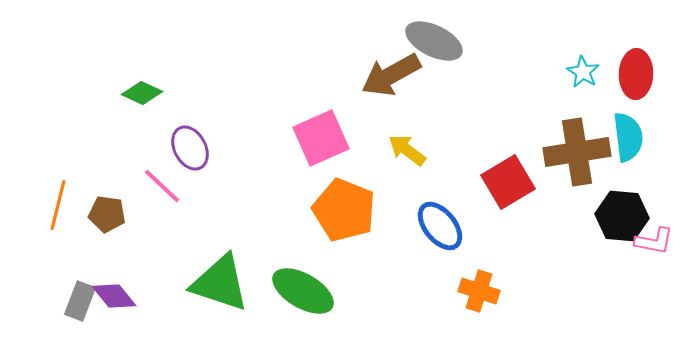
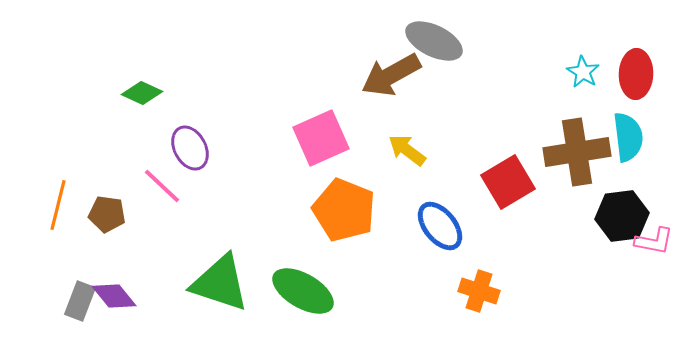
black hexagon: rotated 12 degrees counterclockwise
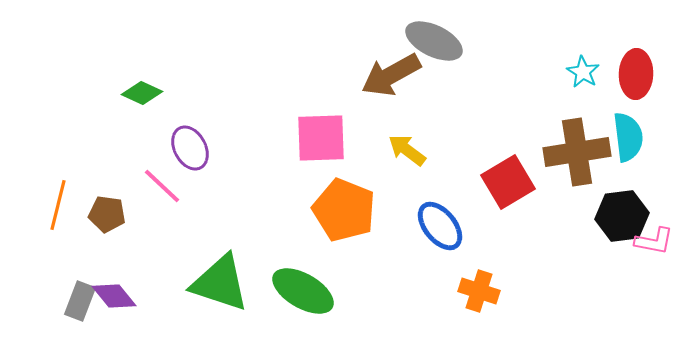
pink square: rotated 22 degrees clockwise
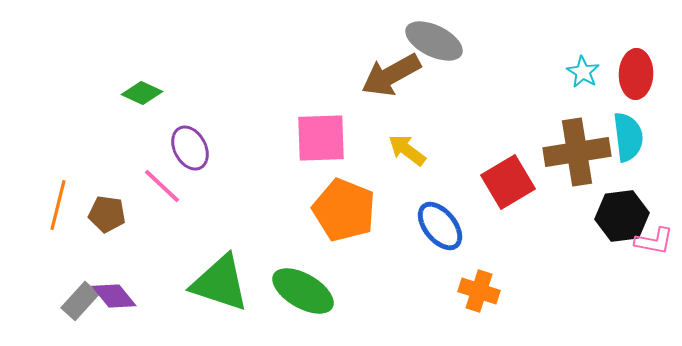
gray rectangle: rotated 21 degrees clockwise
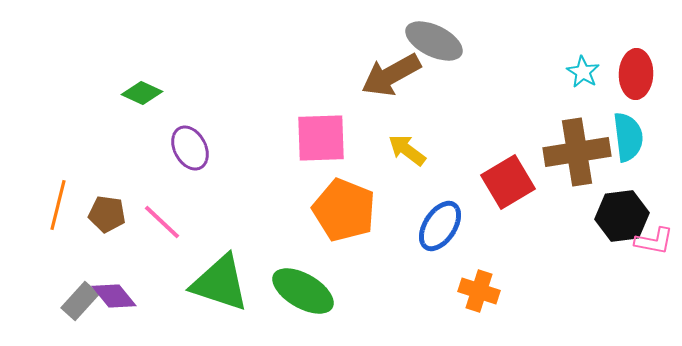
pink line: moved 36 px down
blue ellipse: rotated 72 degrees clockwise
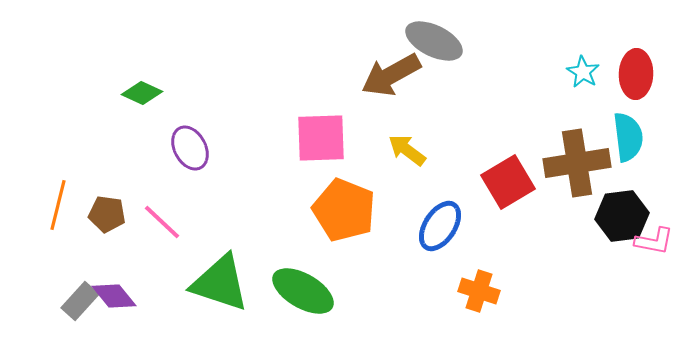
brown cross: moved 11 px down
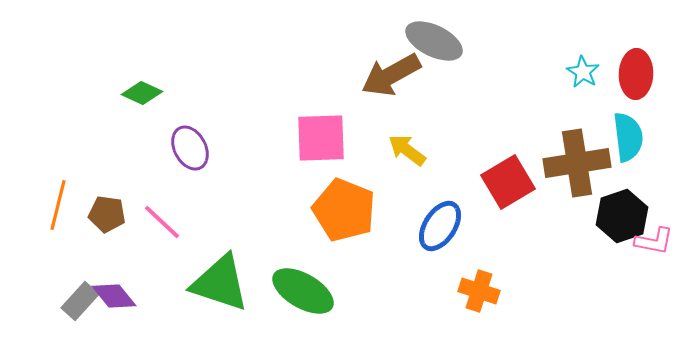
black hexagon: rotated 12 degrees counterclockwise
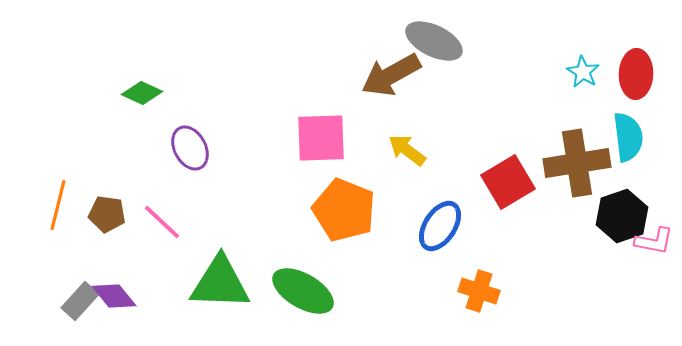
green triangle: rotated 16 degrees counterclockwise
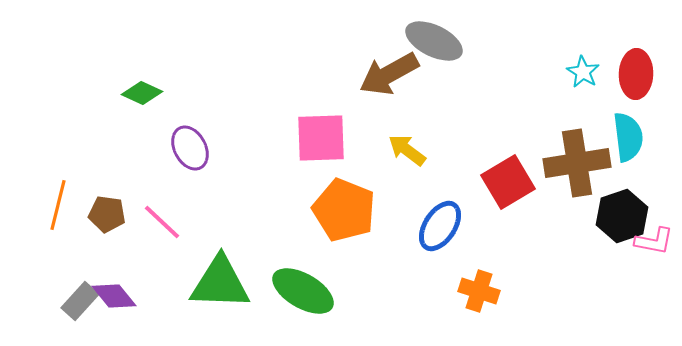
brown arrow: moved 2 px left, 1 px up
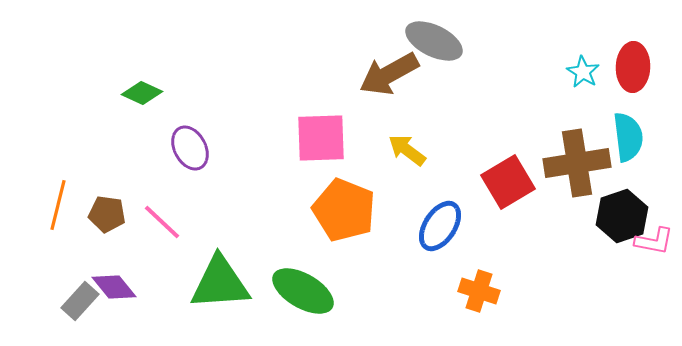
red ellipse: moved 3 px left, 7 px up
green triangle: rotated 6 degrees counterclockwise
purple diamond: moved 9 px up
